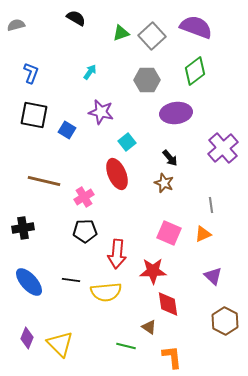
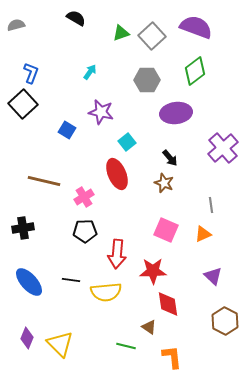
black square: moved 11 px left, 11 px up; rotated 36 degrees clockwise
pink square: moved 3 px left, 3 px up
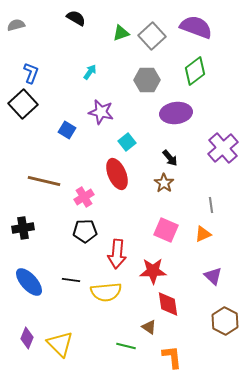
brown star: rotated 12 degrees clockwise
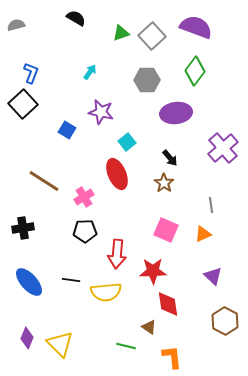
green diamond: rotated 16 degrees counterclockwise
brown line: rotated 20 degrees clockwise
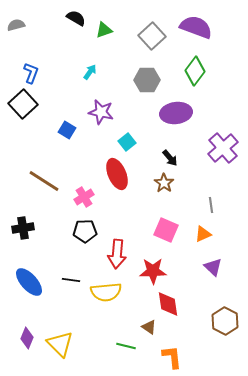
green triangle: moved 17 px left, 3 px up
purple triangle: moved 9 px up
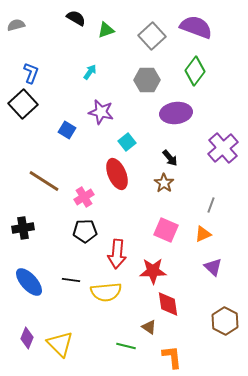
green triangle: moved 2 px right
gray line: rotated 28 degrees clockwise
